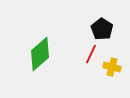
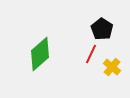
yellow cross: rotated 24 degrees clockwise
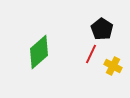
green diamond: moved 1 px left, 2 px up
yellow cross: moved 1 px right, 1 px up; rotated 12 degrees counterclockwise
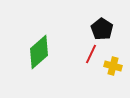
yellow cross: rotated 12 degrees counterclockwise
